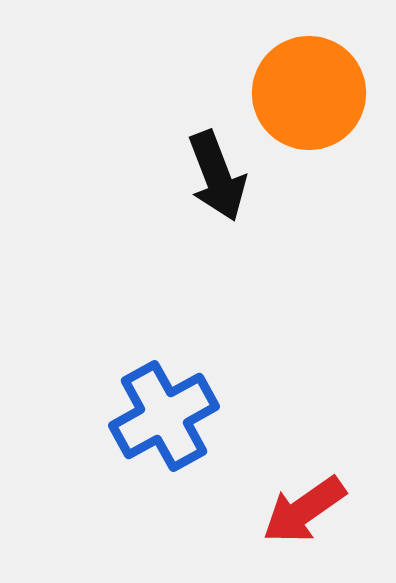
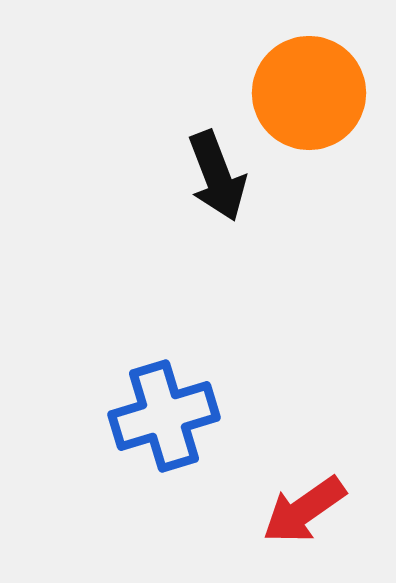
blue cross: rotated 12 degrees clockwise
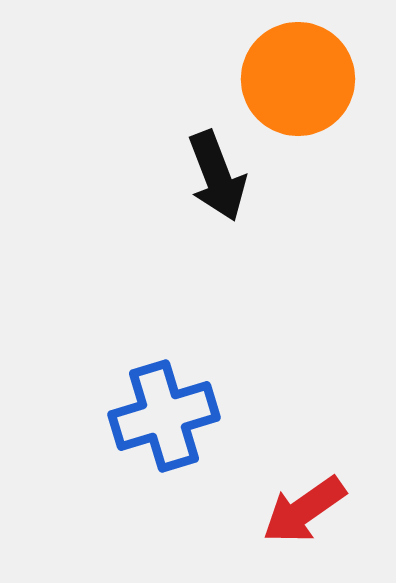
orange circle: moved 11 px left, 14 px up
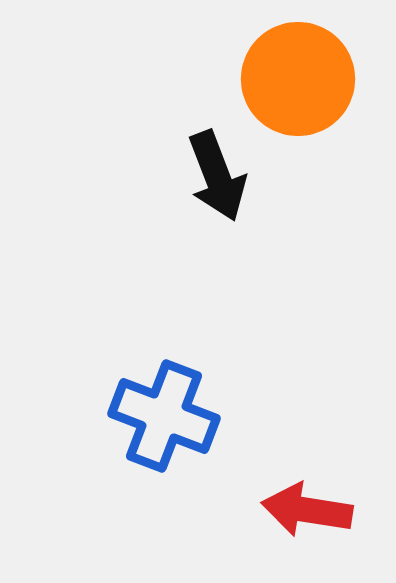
blue cross: rotated 38 degrees clockwise
red arrow: moved 3 px right; rotated 44 degrees clockwise
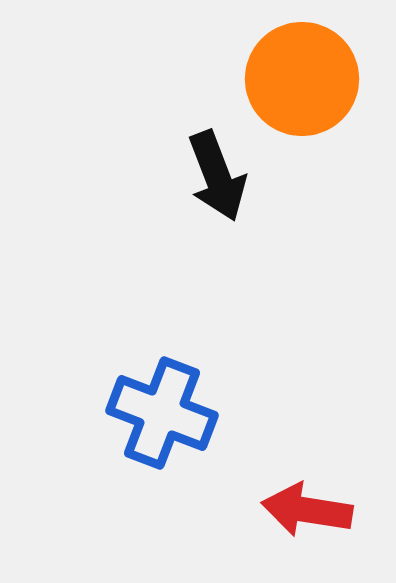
orange circle: moved 4 px right
blue cross: moved 2 px left, 3 px up
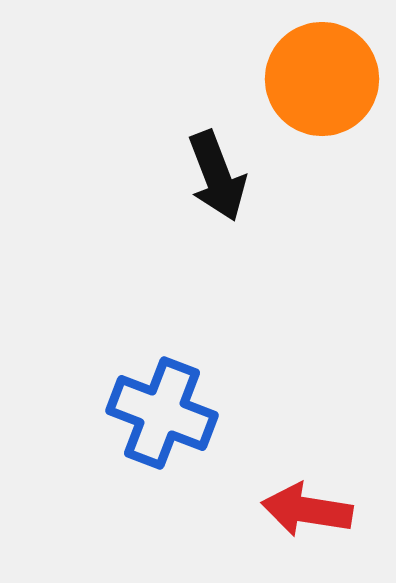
orange circle: moved 20 px right
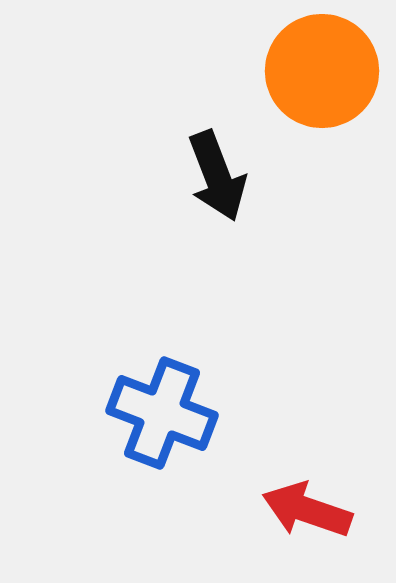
orange circle: moved 8 px up
red arrow: rotated 10 degrees clockwise
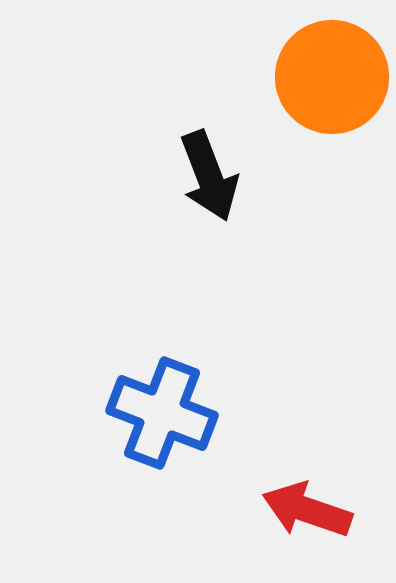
orange circle: moved 10 px right, 6 px down
black arrow: moved 8 px left
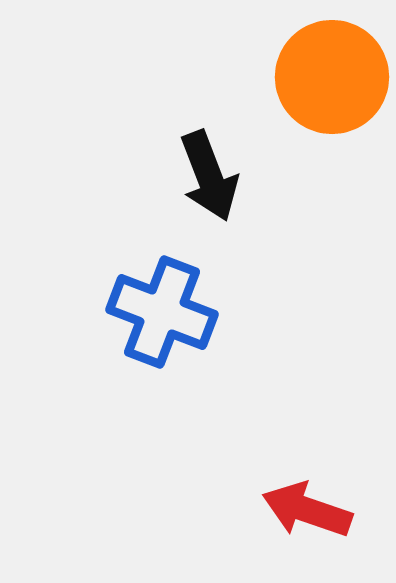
blue cross: moved 101 px up
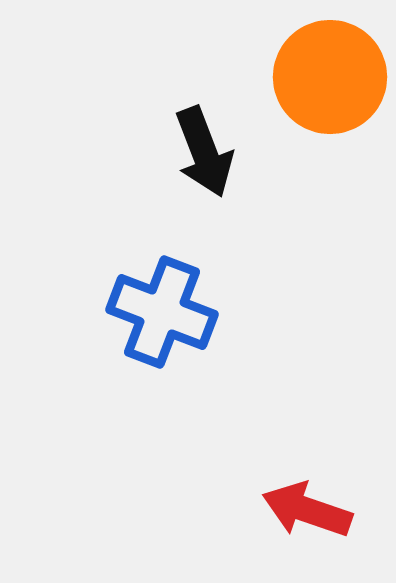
orange circle: moved 2 px left
black arrow: moved 5 px left, 24 px up
